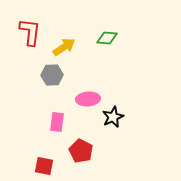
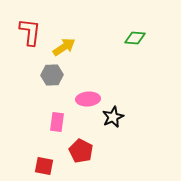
green diamond: moved 28 px right
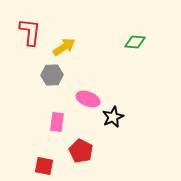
green diamond: moved 4 px down
pink ellipse: rotated 25 degrees clockwise
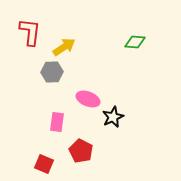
gray hexagon: moved 3 px up
red square: moved 2 px up; rotated 12 degrees clockwise
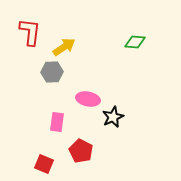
pink ellipse: rotated 10 degrees counterclockwise
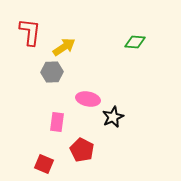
red pentagon: moved 1 px right, 1 px up
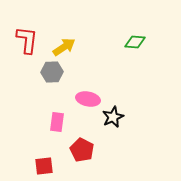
red L-shape: moved 3 px left, 8 px down
red square: moved 2 px down; rotated 30 degrees counterclockwise
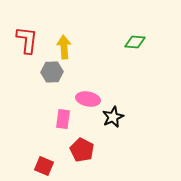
yellow arrow: rotated 60 degrees counterclockwise
pink rectangle: moved 6 px right, 3 px up
red square: rotated 30 degrees clockwise
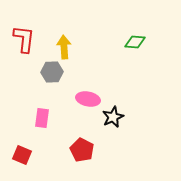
red L-shape: moved 3 px left, 1 px up
pink rectangle: moved 21 px left, 1 px up
red square: moved 22 px left, 11 px up
